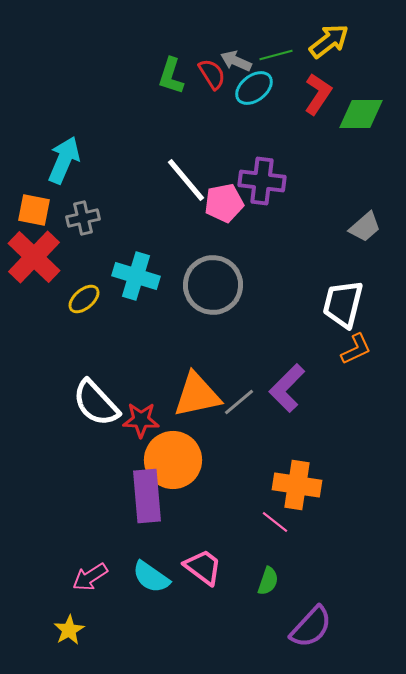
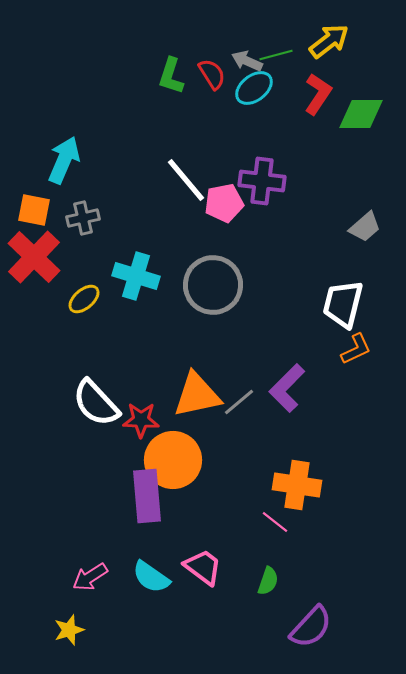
gray arrow: moved 11 px right
yellow star: rotated 12 degrees clockwise
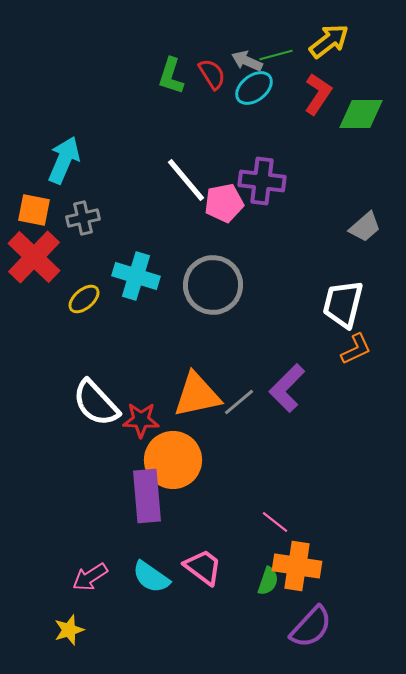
orange cross: moved 81 px down
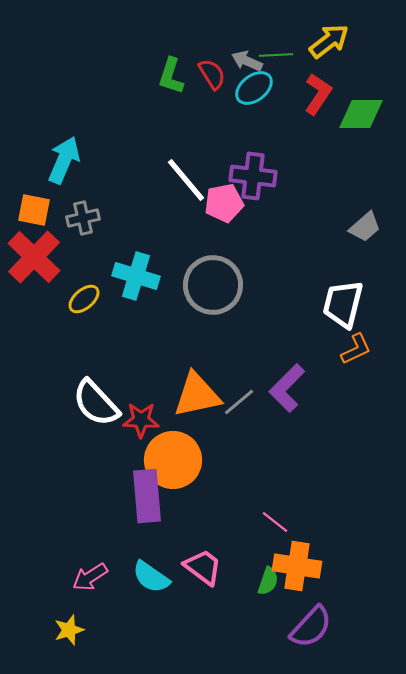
green line: rotated 12 degrees clockwise
purple cross: moved 9 px left, 5 px up
